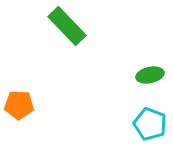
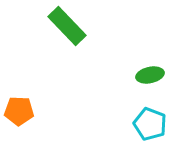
orange pentagon: moved 6 px down
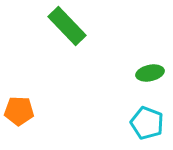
green ellipse: moved 2 px up
cyan pentagon: moved 3 px left, 1 px up
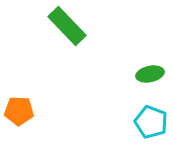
green ellipse: moved 1 px down
cyan pentagon: moved 4 px right, 1 px up
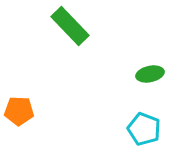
green rectangle: moved 3 px right
cyan pentagon: moved 7 px left, 7 px down
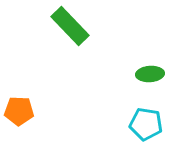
green ellipse: rotated 8 degrees clockwise
cyan pentagon: moved 2 px right, 5 px up; rotated 12 degrees counterclockwise
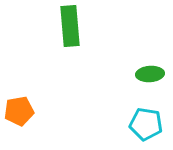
green rectangle: rotated 39 degrees clockwise
orange pentagon: rotated 12 degrees counterclockwise
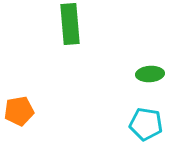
green rectangle: moved 2 px up
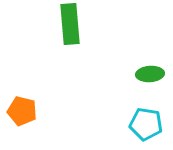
orange pentagon: moved 3 px right; rotated 24 degrees clockwise
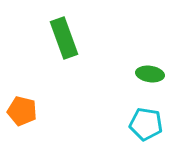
green rectangle: moved 6 px left, 14 px down; rotated 15 degrees counterclockwise
green ellipse: rotated 12 degrees clockwise
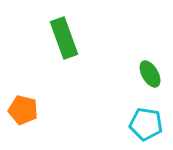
green ellipse: rotated 52 degrees clockwise
orange pentagon: moved 1 px right, 1 px up
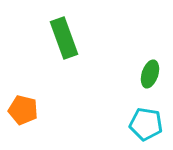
green ellipse: rotated 48 degrees clockwise
